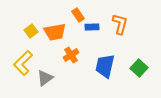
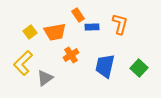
yellow square: moved 1 px left, 1 px down
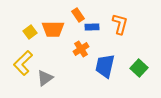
orange trapezoid: moved 2 px left, 3 px up; rotated 10 degrees clockwise
orange cross: moved 10 px right, 6 px up
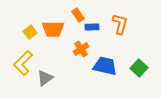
blue trapezoid: rotated 90 degrees clockwise
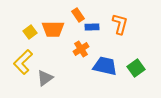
yellow L-shape: moved 1 px up
green square: moved 3 px left; rotated 12 degrees clockwise
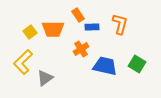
green square: moved 1 px right, 4 px up; rotated 24 degrees counterclockwise
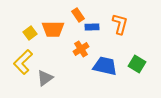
yellow square: moved 1 px down
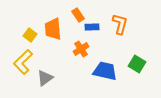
orange trapezoid: rotated 85 degrees clockwise
yellow square: moved 2 px down; rotated 16 degrees counterclockwise
blue trapezoid: moved 5 px down
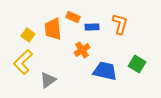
orange rectangle: moved 5 px left, 2 px down; rotated 32 degrees counterclockwise
yellow square: moved 2 px left
orange cross: moved 1 px right, 1 px down
gray triangle: moved 3 px right, 2 px down
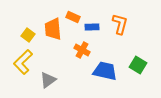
orange cross: rotated 28 degrees counterclockwise
green square: moved 1 px right, 1 px down
